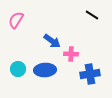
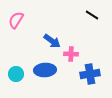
cyan circle: moved 2 px left, 5 px down
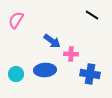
blue cross: rotated 18 degrees clockwise
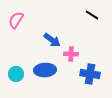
blue arrow: moved 1 px up
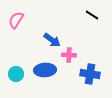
pink cross: moved 2 px left, 1 px down
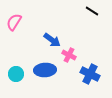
black line: moved 4 px up
pink semicircle: moved 2 px left, 2 px down
pink cross: rotated 24 degrees clockwise
blue cross: rotated 18 degrees clockwise
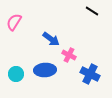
blue arrow: moved 1 px left, 1 px up
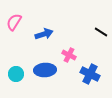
black line: moved 9 px right, 21 px down
blue arrow: moved 7 px left, 5 px up; rotated 54 degrees counterclockwise
